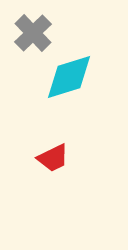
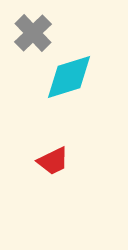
red trapezoid: moved 3 px down
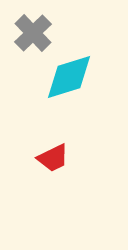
red trapezoid: moved 3 px up
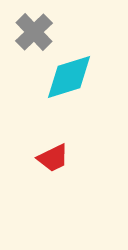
gray cross: moved 1 px right, 1 px up
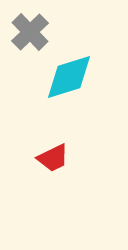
gray cross: moved 4 px left
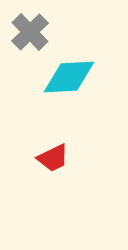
cyan diamond: rotated 14 degrees clockwise
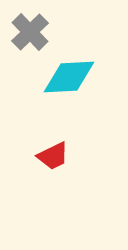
red trapezoid: moved 2 px up
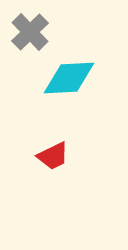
cyan diamond: moved 1 px down
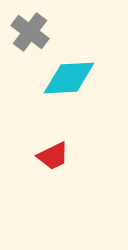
gray cross: rotated 9 degrees counterclockwise
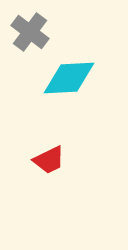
red trapezoid: moved 4 px left, 4 px down
